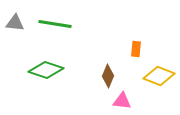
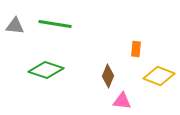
gray triangle: moved 3 px down
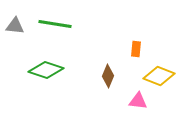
pink triangle: moved 16 px right
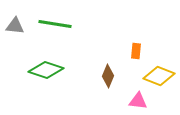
orange rectangle: moved 2 px down
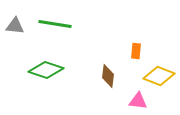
brown diamond: rotated 15 degrees counterclockwise
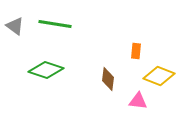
gray triangle: rotated 30 degrees clockwise
brown diamond: moved 3 px down
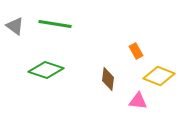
orange rectangle: rotated 35 degrees counterclockwise
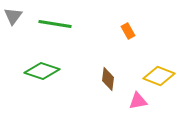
gray triangle: moved 2 px left, 10 px up; rotated 30 degrees clockwise
orange rectangle: moved 8 px left, 20 px up
green diamond: moved 4 px left, 1 px down
pink triangle: rotated 18 degrees counterclockwise
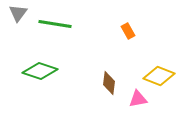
gray triangle: moved 5 px right, 3 px up
green diamond: moved 2 px left
brown diamond: moved 1 px right, 4 px down
pink triangle: moved 2 px up
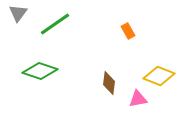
green line: rotated 44 degrees counterclockwise
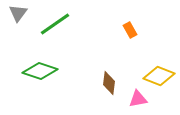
orange rectangle: moved 2 px right, 1 px up
